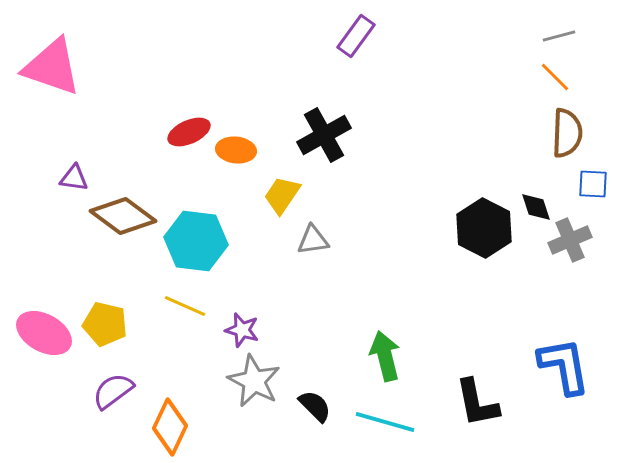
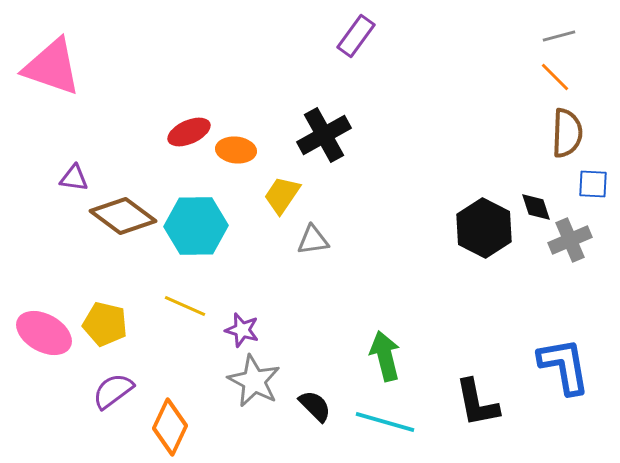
cyan hexagon: moved 15 px up; rotated 8 degrees counterclockwise
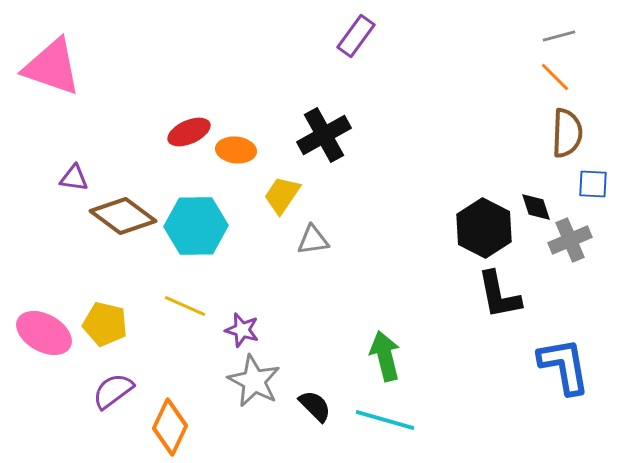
black L-shape: moved 22 px right, 108 px up
cyan line: moved 2 px up
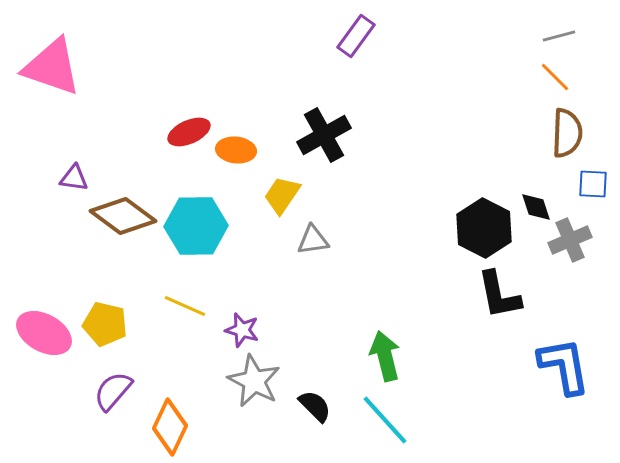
purple semicircle: rotated 12 degrees counterclockwise
cyan line: rotated 32 degrees clockwise
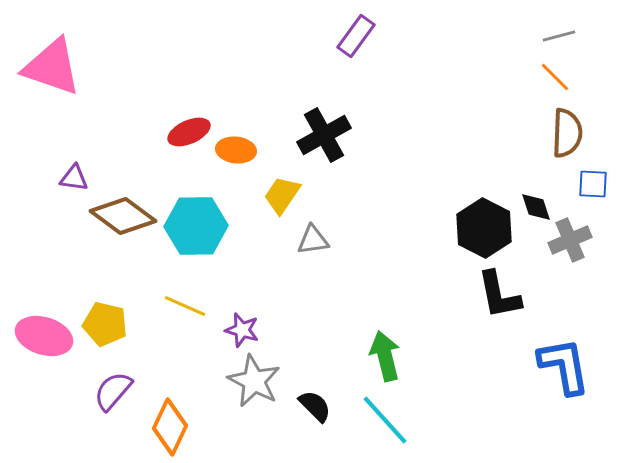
pink ellipse: moved 3 px down; rotated 12 degrees counterclockwise
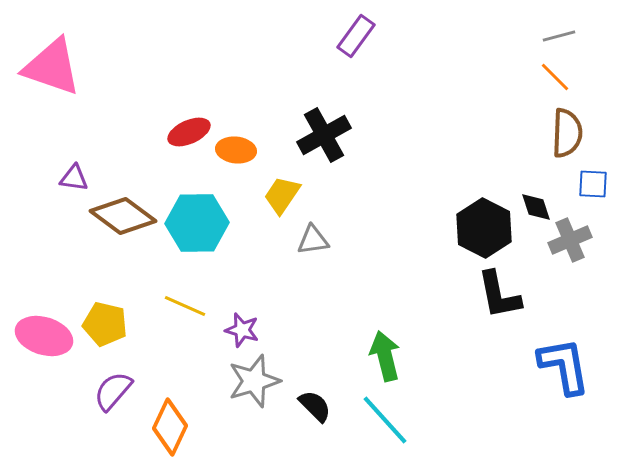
cyan hexagon: moved 1 px right, 3 px up
gray star: rotated 28 degrees clockwise
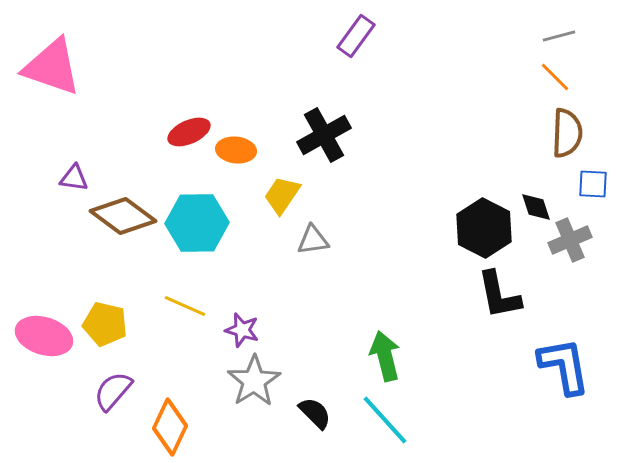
gray star: rotated 16 degrees counterclockwise
black semicircle: moved 7 px down
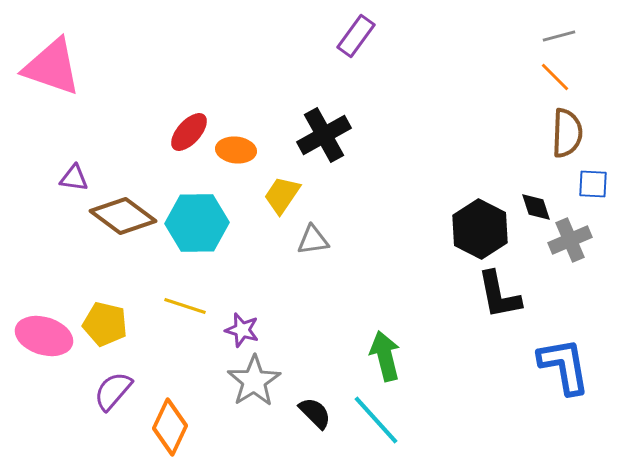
red ellipse: rotated 24 degrees counterclockwise
black hexagon: moved 4 px left, 1 px down
yellow line: rotated 6 degrees counterclockwise
cyan line: moved 9 px left
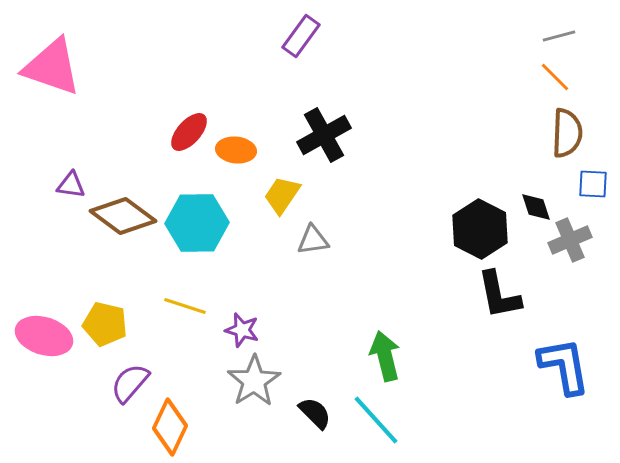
purple rectangle: moved 55 px left
purple triangle: moved 3 px left, 7 px down
purple semicircle: moved 17 px right, 8 px up
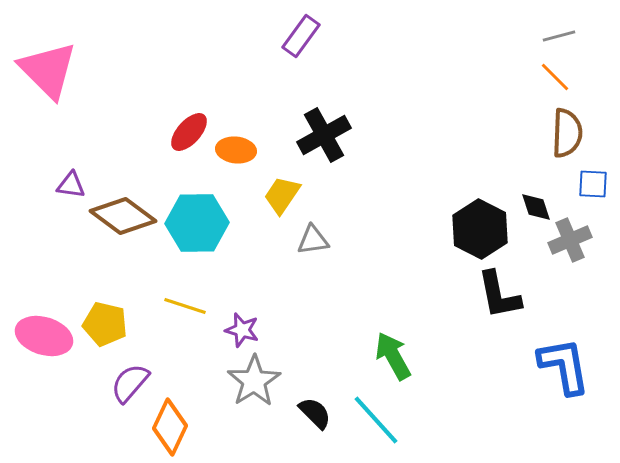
pink triangle: moved 4 px left, 3 px down; rotated 26 degrees clockwise
green arrow: moved 8 px right; rotated 15 degrees counterclockwise
